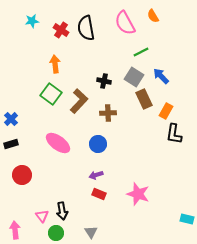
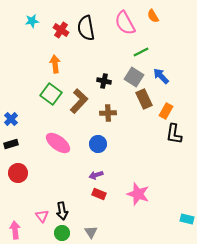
red circle: moved 4 px left, 2 px up
green circle: moved 6 px right
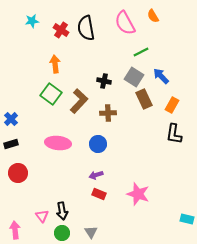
orange rectangle: moved 6 px right, 6 px up
pink ellipse: rotated 30 degrees counterclockwise
